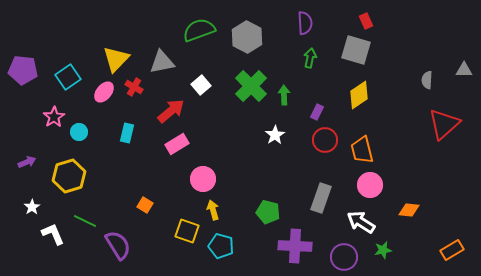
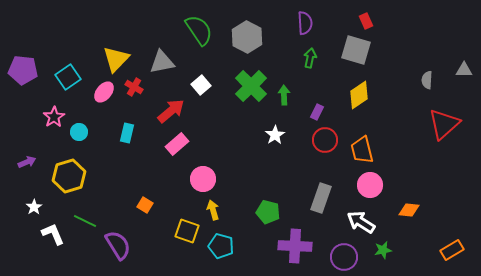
green semicircle at (199, 30): rotated 76 degrees clockwise
pink rectangle at (177, 144): rotated 10 degrees counterclockwise
white star at (32, 207): moved 2 px right
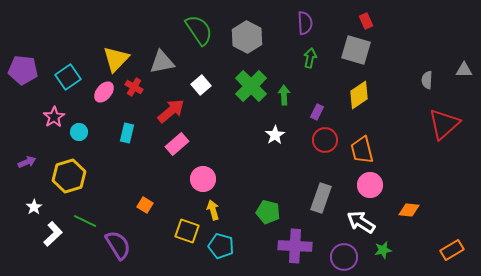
white L-shape at (53, 234): rotated 70 degrees clockwise
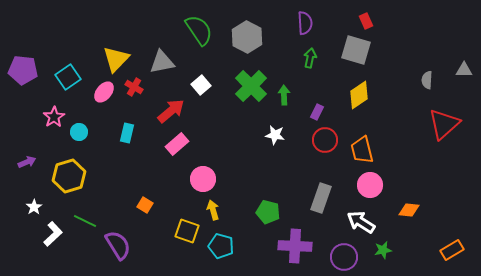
white star at (275, 135): rotated 30 degrees counterclockwise
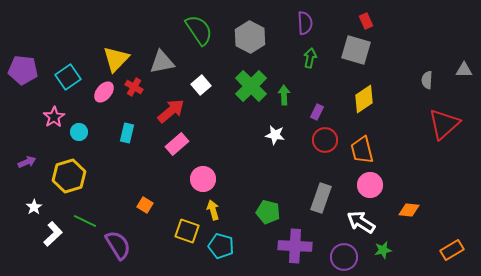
gray hexagon at (247, 37): moved 3 px right
yellow diamond at (359, 95): moved 5 px right, 4 px down
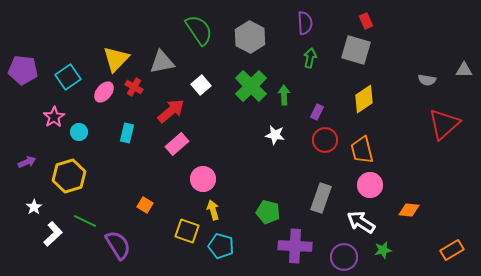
gray semicircle at (427, 80): rotated 84 degrees counterclockwise
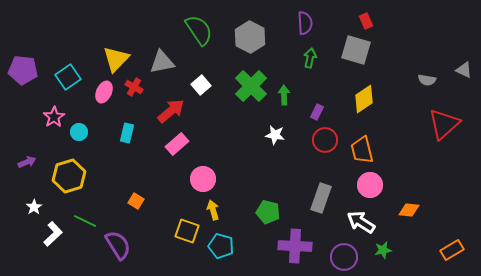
gray triangle at (464, 70): rotated 24 degrees clockwise
pink ellipse at (104, 92): rotated 15 degrees counterclockwise
orange square at (145, 205): moved 9 px left, 4 px up
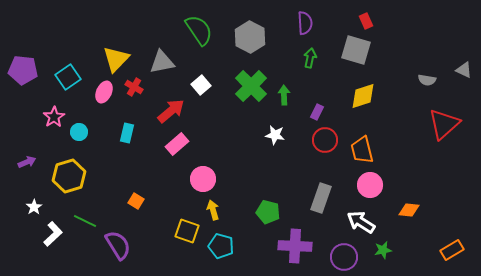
yellow diamond at (364, 99): moved 1 px left, 3 px up; rotated 16 degrees clockwise
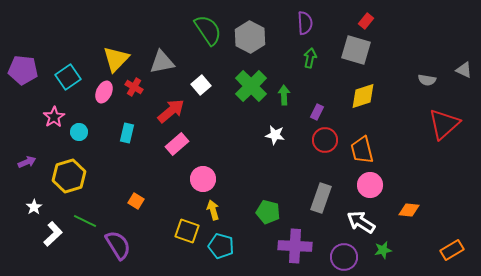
red rectangle at (366, 21): rotated 63 degrees clockwise
green semicircle at (199, 30): moved 9 px right
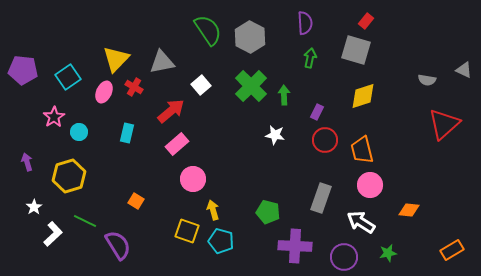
purple arrow at (27, 162): rotated 84 degrees counterclockwise
pink circle at (203, 179): moved 10 px left
cyan pentagon at (221, 246): moved 5 px up
green star at (383, 250): moved 5 px right, 3 px down
